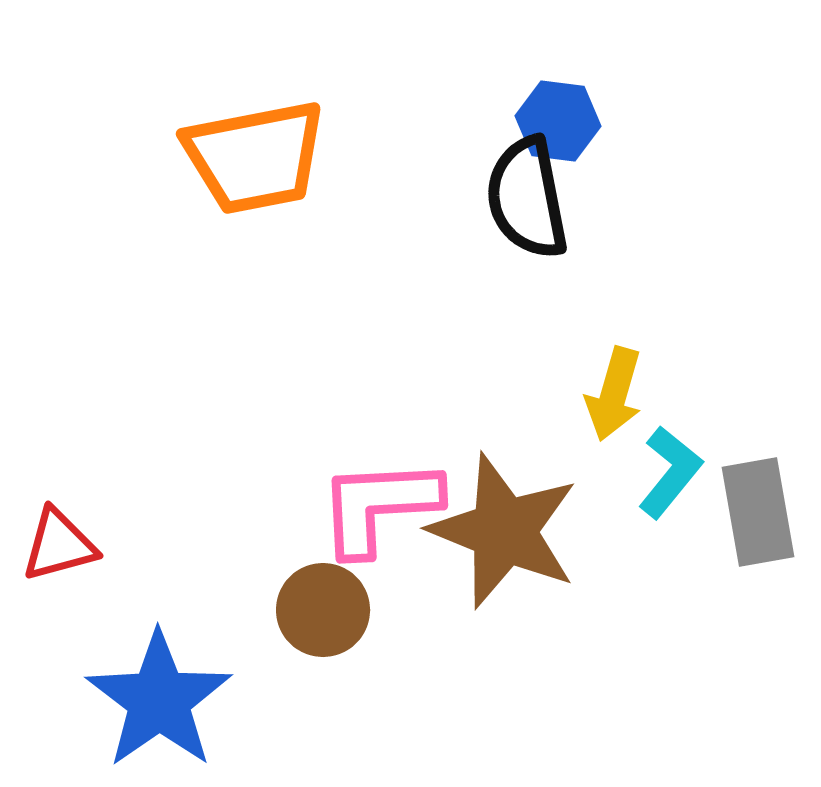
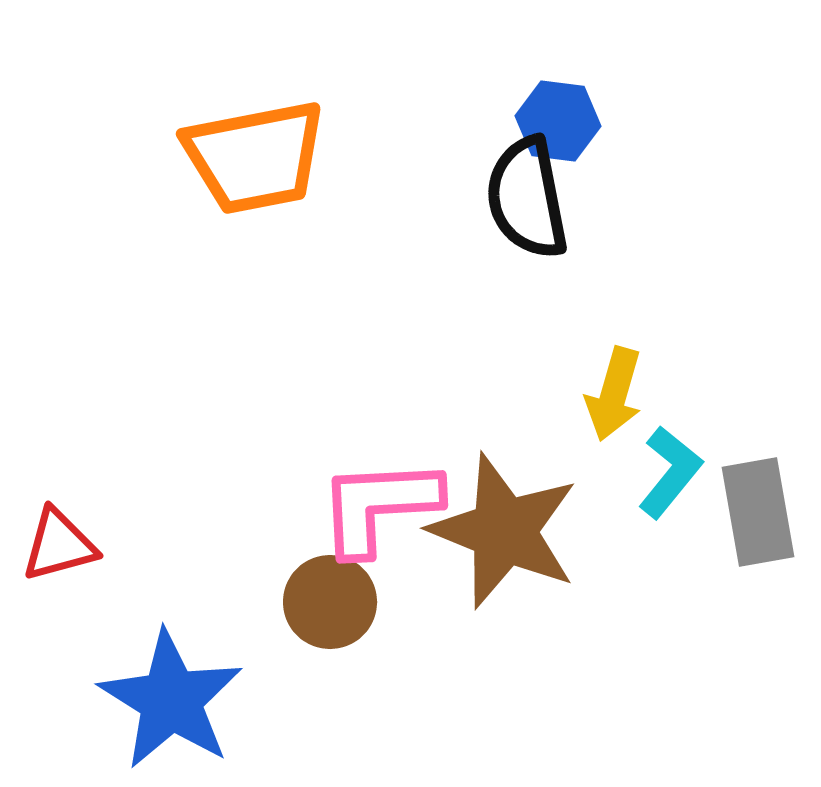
brown circle: moved 7 px right, 8 px up
blue star: moved 12 px right; rotated 5 degrees counterclockwise
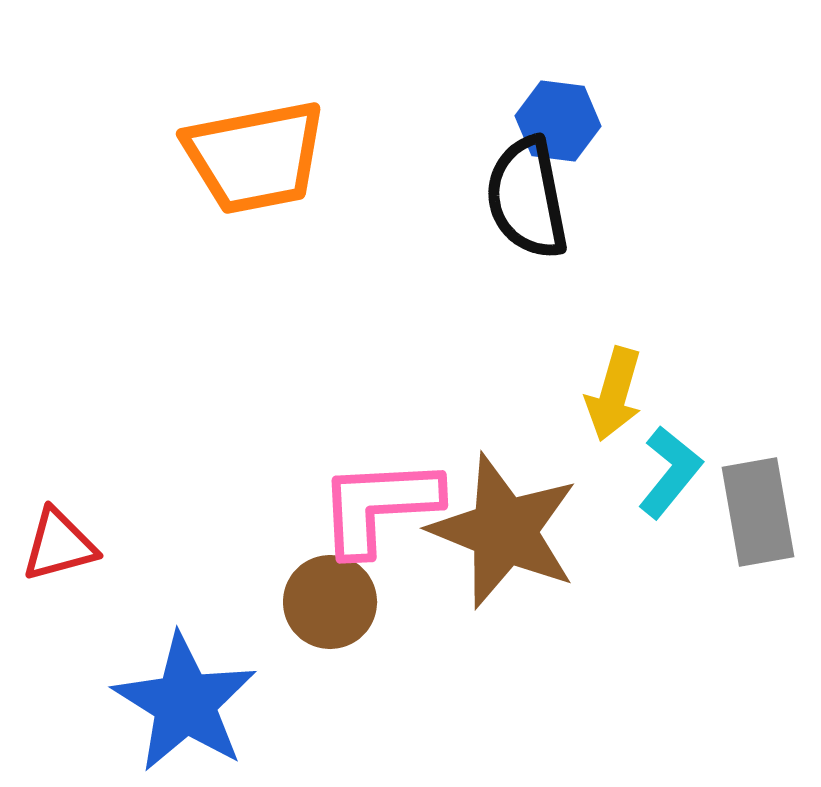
blue star: moved 14 px right, 3 px down
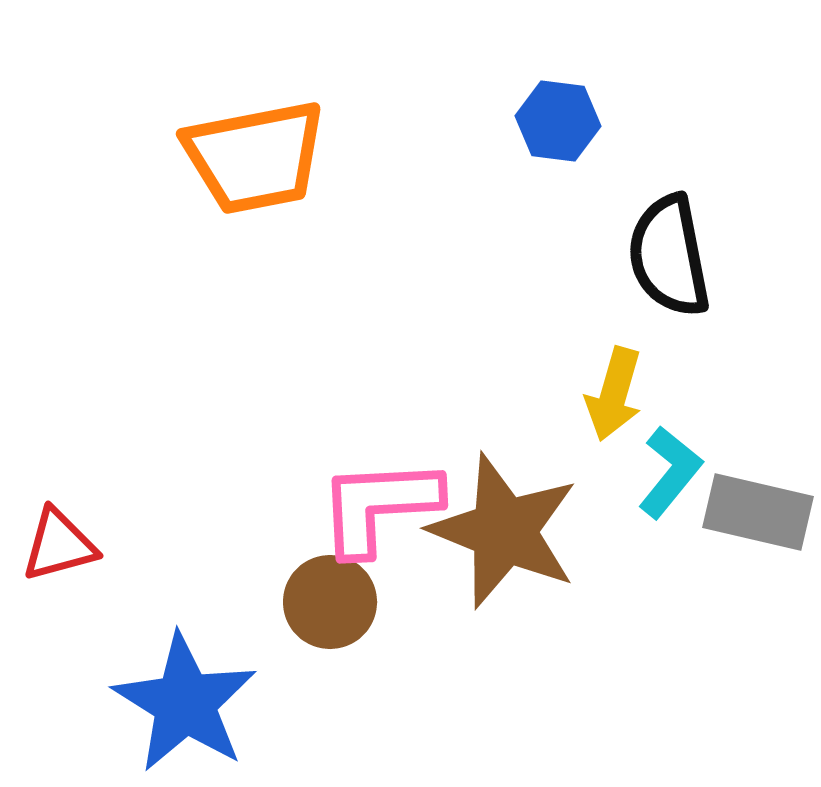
black semicircle: moved 142 px right, 58 px down
gray rectangle: rotated 67 degrees counterclockwise
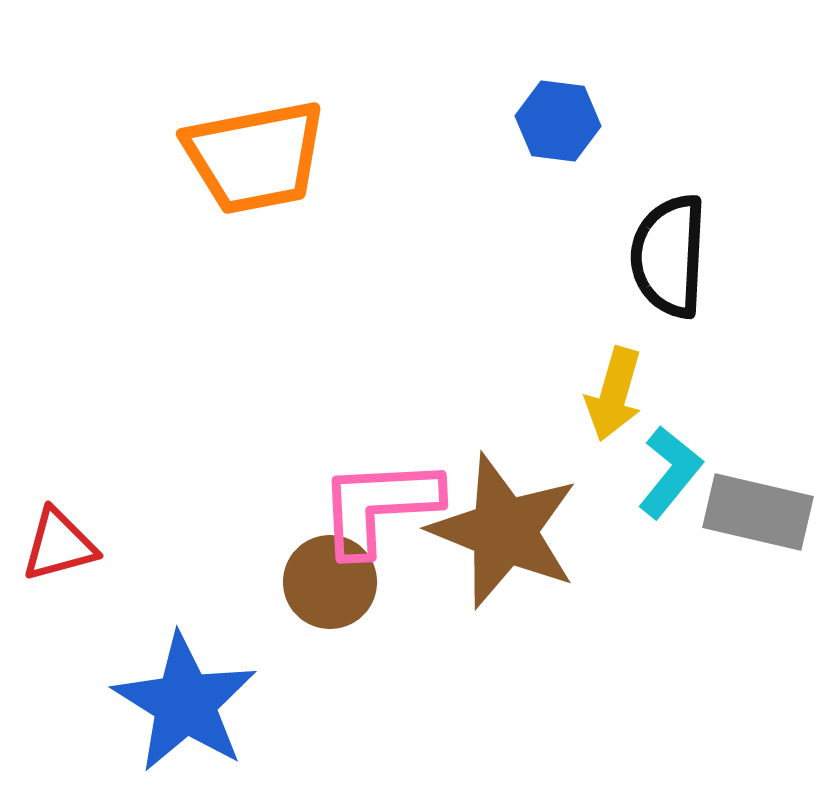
black semicircle: rotated 14 degrees clockwise
brown circle: moved 20 px up
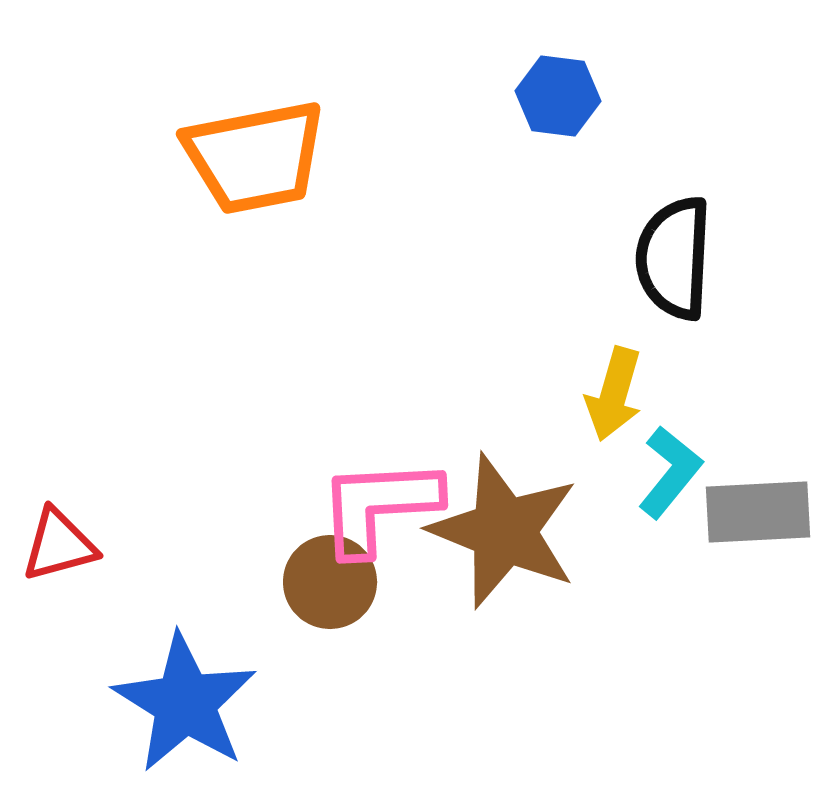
blue hexagon: moved 25 px up
black semicircle: moved 5 px right, 2 px down
gray rectangle: rotated 16 degrees counterclockwise
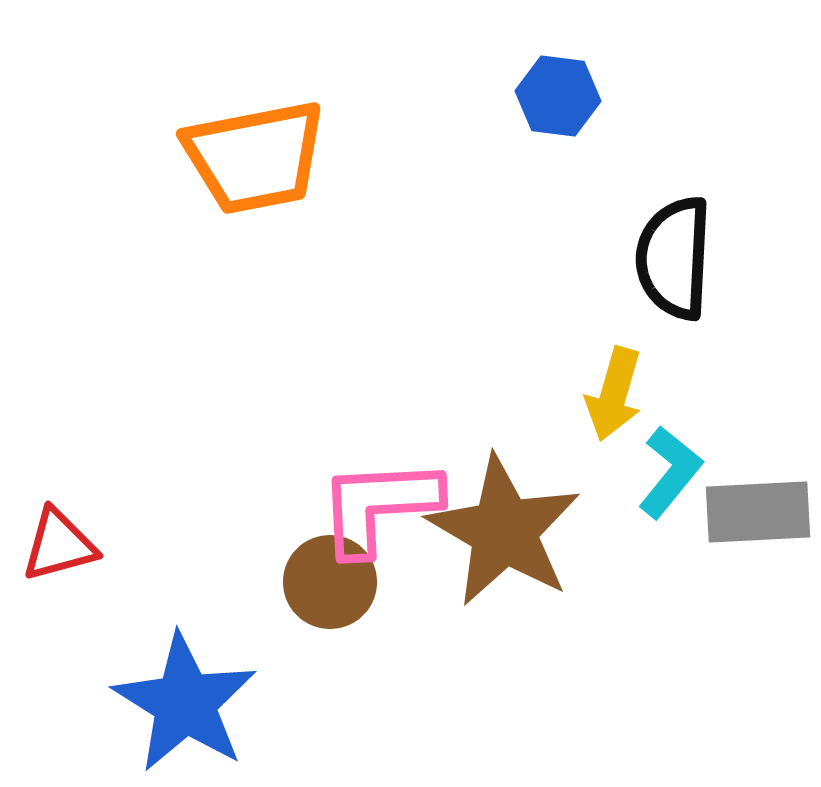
brown star: rotated 8 degrees clockwise
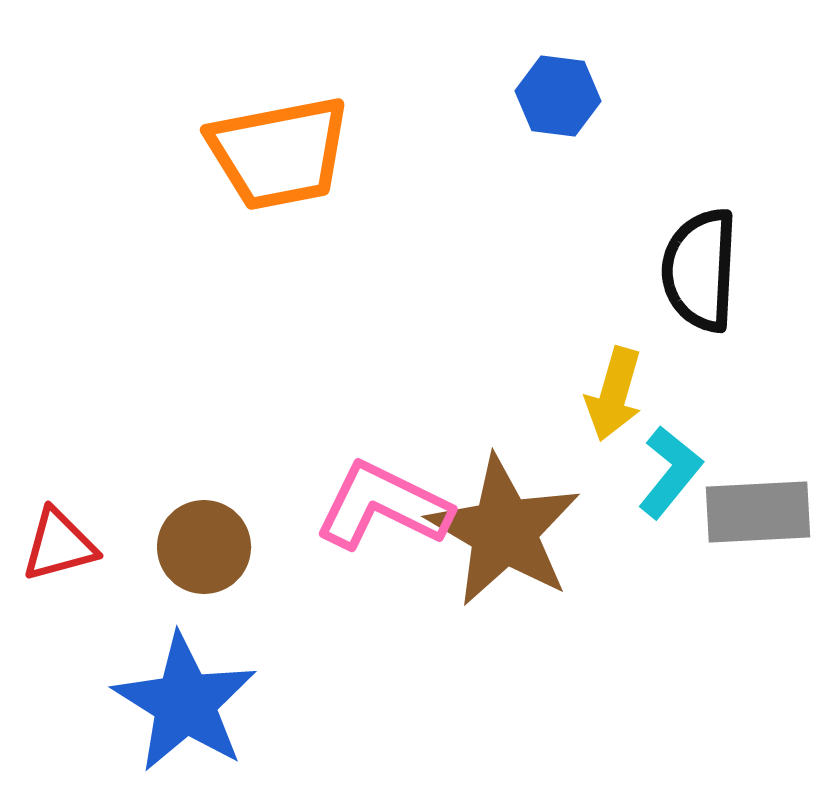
orange trapezoid: moved 24 px right, 4 px up
black semicircle: moved 26 px right, 12 px down
pink L-shape: moved 4 px right; rotated 29 degrees clockwise
brown circle: moved 126 px left, 35 px up
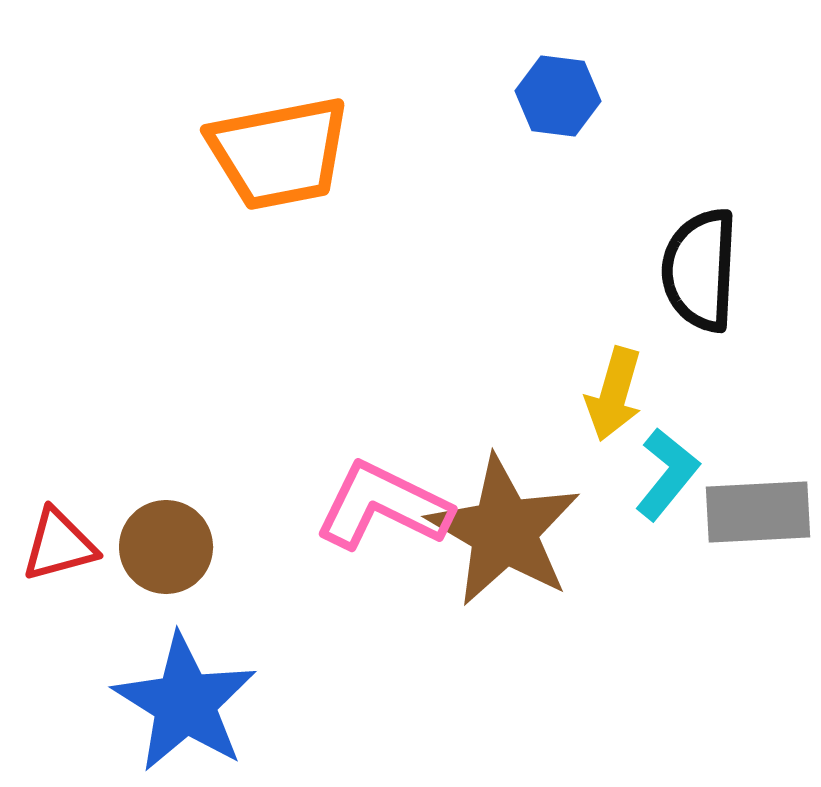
cyan L-shape: moved 3 px left, 2 px down
brown circle: moved 38 px left
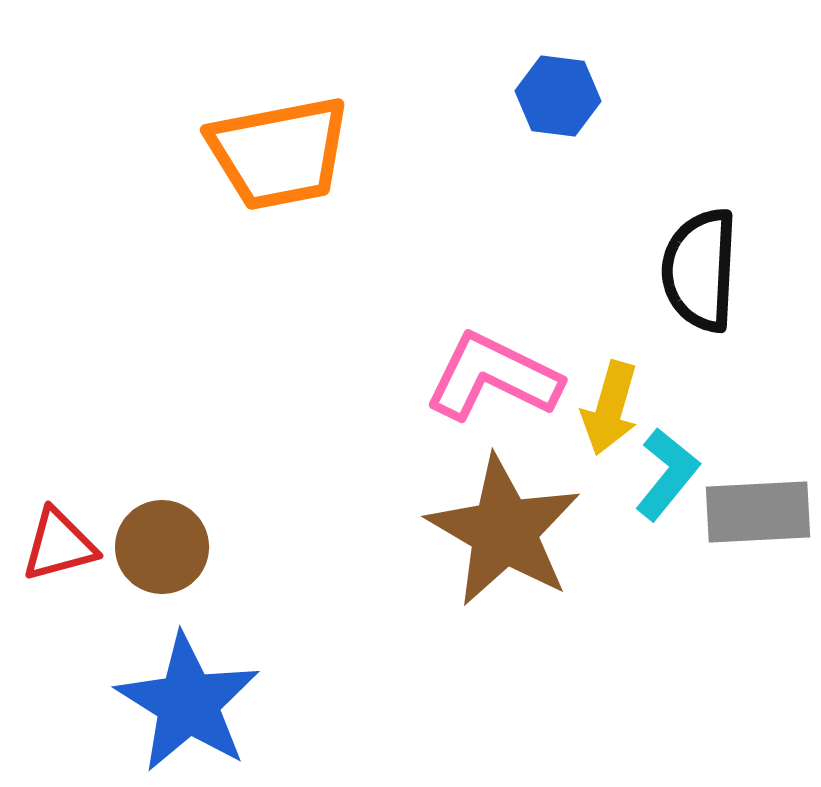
yellow arrow: moved 4 px left, 14 px down
pink L-shape: moved 110 px right, 129 px up
brown circle: moved 4 px left
blue star: moved 3 px right
